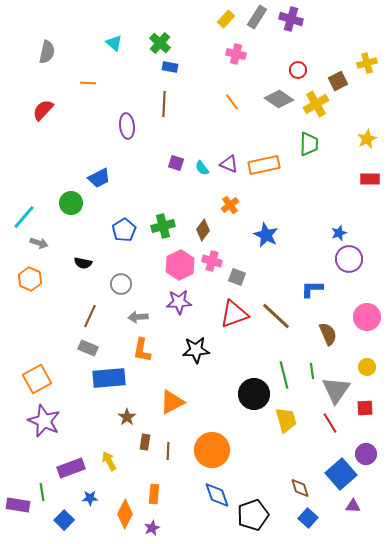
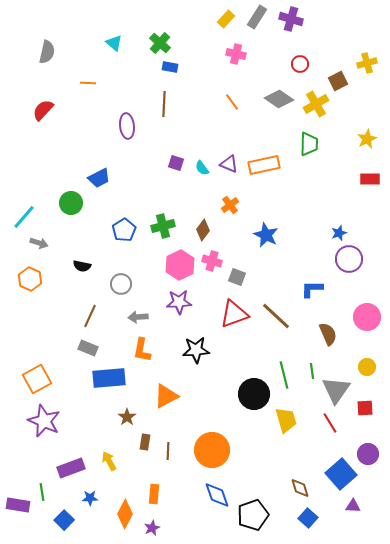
red circle at (298, 70): moved 2 px right, 6 px up
black semicircle at (83, 263): moved 1 px left, 3 px down
orange triangle at (172, 402): moved 6 px left, 6 px up
purple circle at (366, 454): moved 2 px right
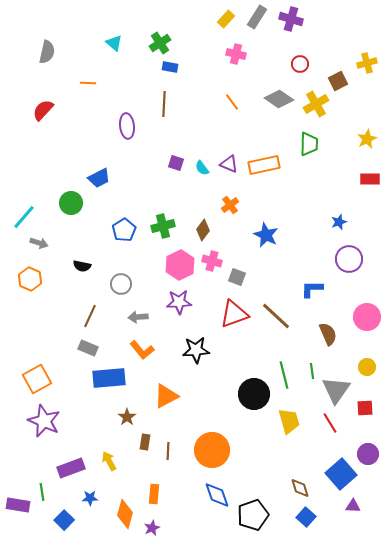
green cross at (160, 43): rotated 15 degrees clockwise
blue star at (339, 233): moved 11 px up
orange L-shape at (142, 350): rotated 50 degrees counterclockwise
yellow trapezoid at (286, 420): moved 3 px right, 1 px down
orange diamond at (125, 514): rotated 12 degrees counterclockwise
blue square at (308, 518): moved 2 px left, 1 px up
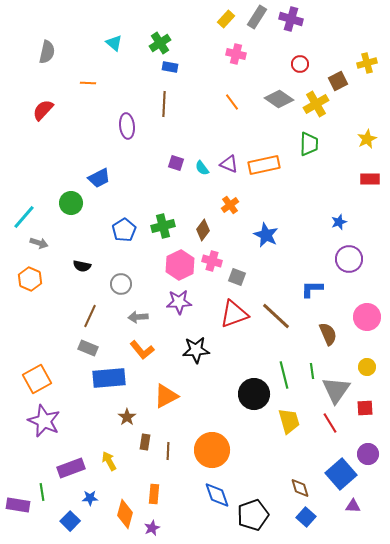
blue square at (64, 520): moved 6 px right, 1 px down
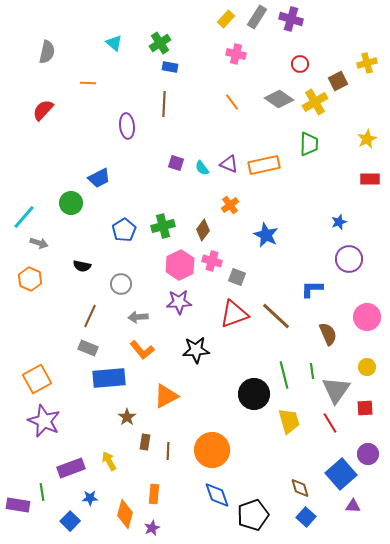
yellow cross at (316, 104): moved 1 px left, 2 px up
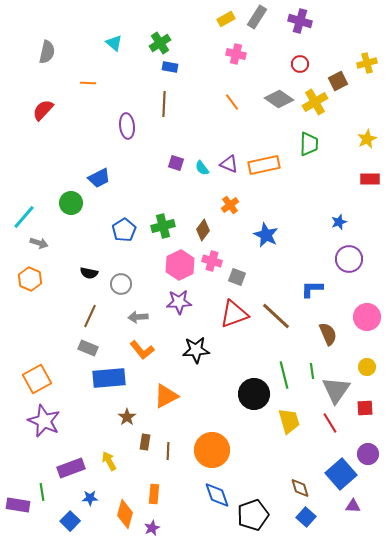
yellow rectangle at (226, 19): rotated 18 degrees clockwise
purple cross at (291, 19): moved 9 px right, 2 px down
black semicircle at (82, 266): moved 7 px right, 7 px down
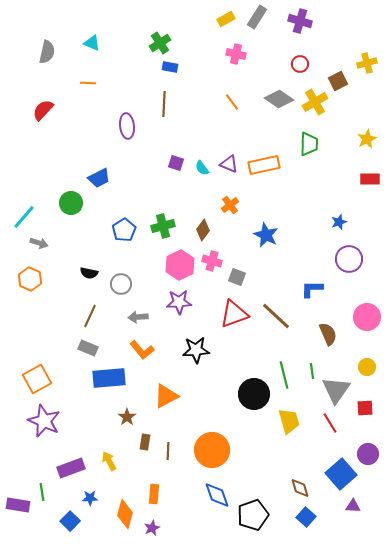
cyan triangle at (114, 43): moved 22 px left; rotated 18 degrees counterclockwise
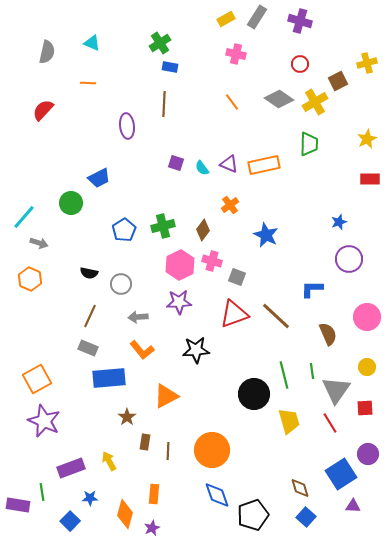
blue square at (341, 474): rotated 8 degrees clockwise
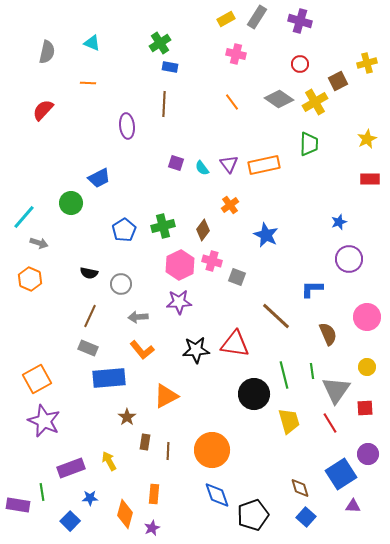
purple triangle at (229, 164): rotated 30 degrees clockwise
red triangle at (234, 314): moved 1 px right, 30 px down; rotated 28 degrees clockwise
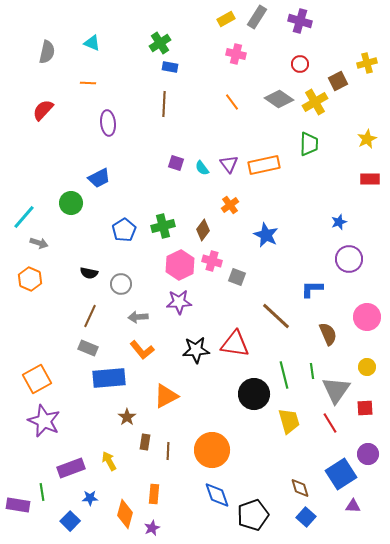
purple ellipse at (127, 126): moved 19 px left, 3 px up
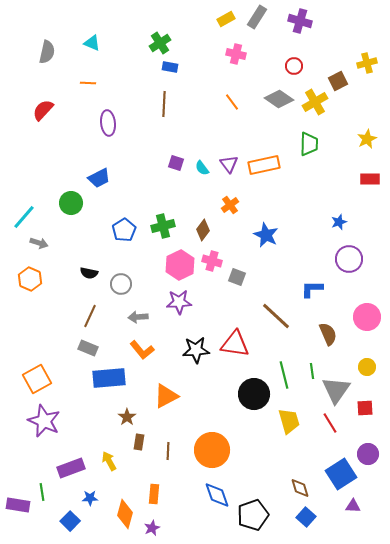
red circle at (300, 64): moved 6 px left, 2 px down
brown rectangle at (145, 442): moved 6 px left
